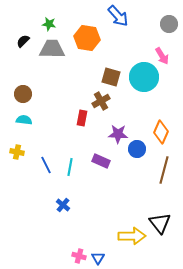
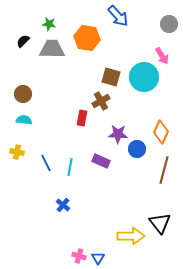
blue line: moved 2 px up
yellow arrow: moved 1 px left
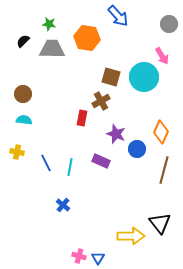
purple star: moved 2 px left; rotated 18 degrees clockwise
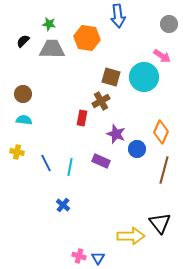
blue arrow: rotated 35 degrees clockwise
pink arrow: rotated 24 degrees counterclockwise
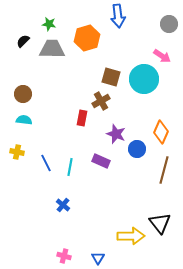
orange hexagon: rotated 25 degrees counterclockwise
cyan circle: moved 2 px down
pink cross: moved 15 px left
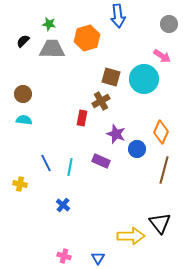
yellow cross: moved 3 px right, 32 px down
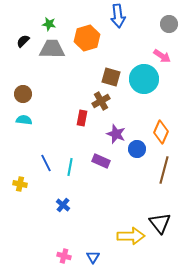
blue triangle: moved 5 px left, 1 px up
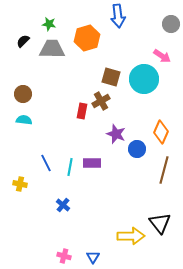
gray circle: moved 2 px right
red rectangle: moved 7 px up
purple rectangle: moved 9 px left, 2 px down; rotated 24 degrees counterclockwise
